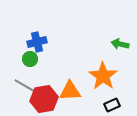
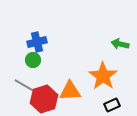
green circle: moved 3 px right, 1 px down
red hexagon: rotated 8 degrees counterclockwise
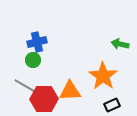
red hexagon: rotated 16 degrees clockwise
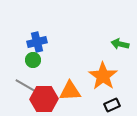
gray line: moved 1 px right
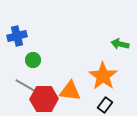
blue cross: moved 20 px left, 6 px up
orange triangle: rotated 10 degrees clockwise
black rectangle: moved 7 px left; rotated 28 degrees counterclockwise
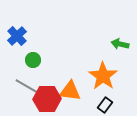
blue cross: rotated 30 degrees counterclockwise
red hexagon: moved 3 px right
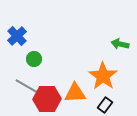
green circle: moved 1 px right, 1 px up
orange triangle: moved 5 px right, 2 px down; rotated 10 degrees counterclockwise
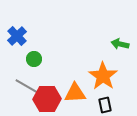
black rectangle: rotated 49 degrees counterclockwise
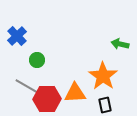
green circle: moved 3 px right, 1 px down
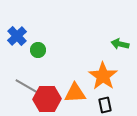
green circle: moved 1 px right, 10 px up
